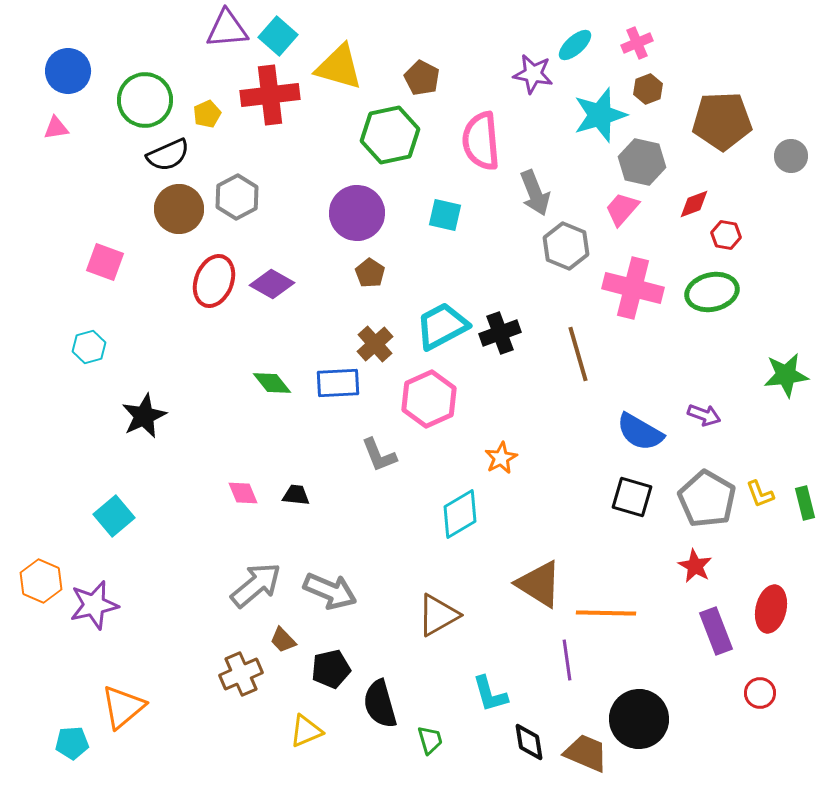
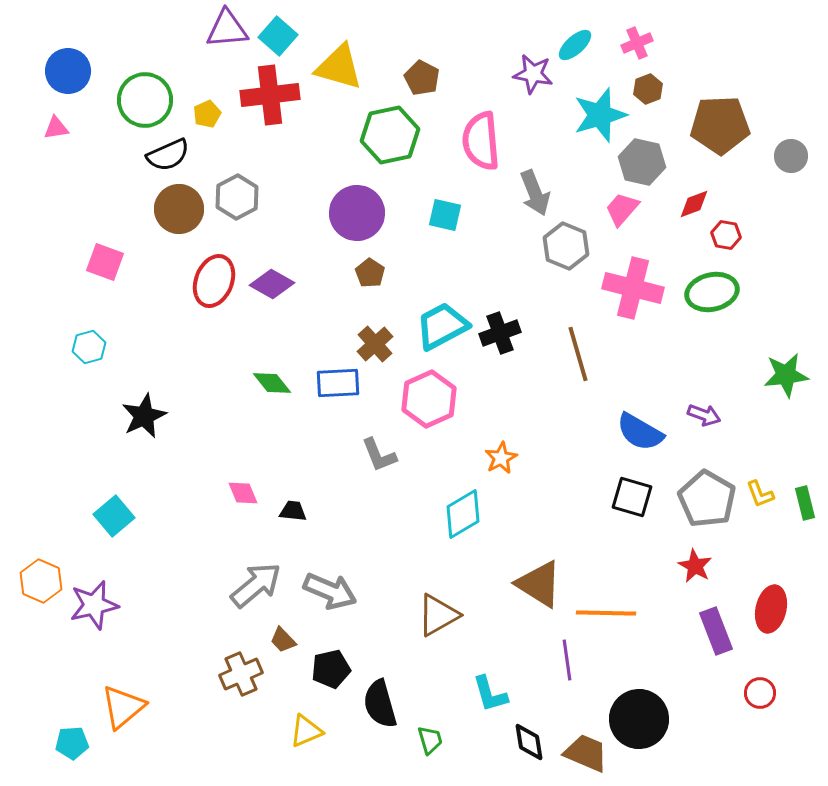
brown pentagon at (722, 121): moved 2 px left, 4 px down
black trapezoid at (296, 495): moved 3 px left, 16 px down
cyan diamond at (460, 514): moved 3 px right
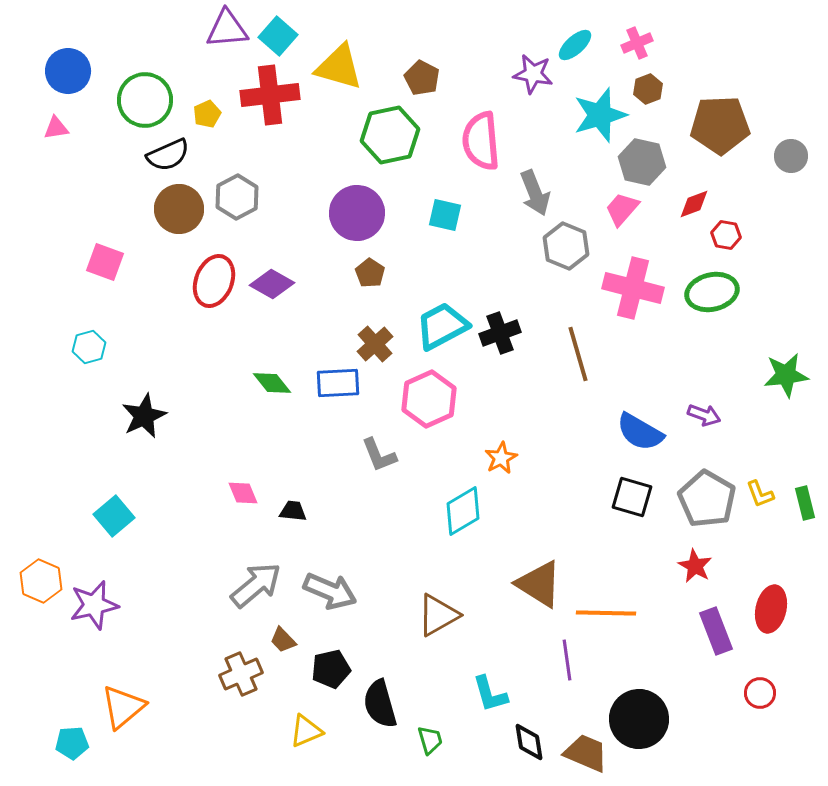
cyan diamond at (463, 514): moved 3 px up
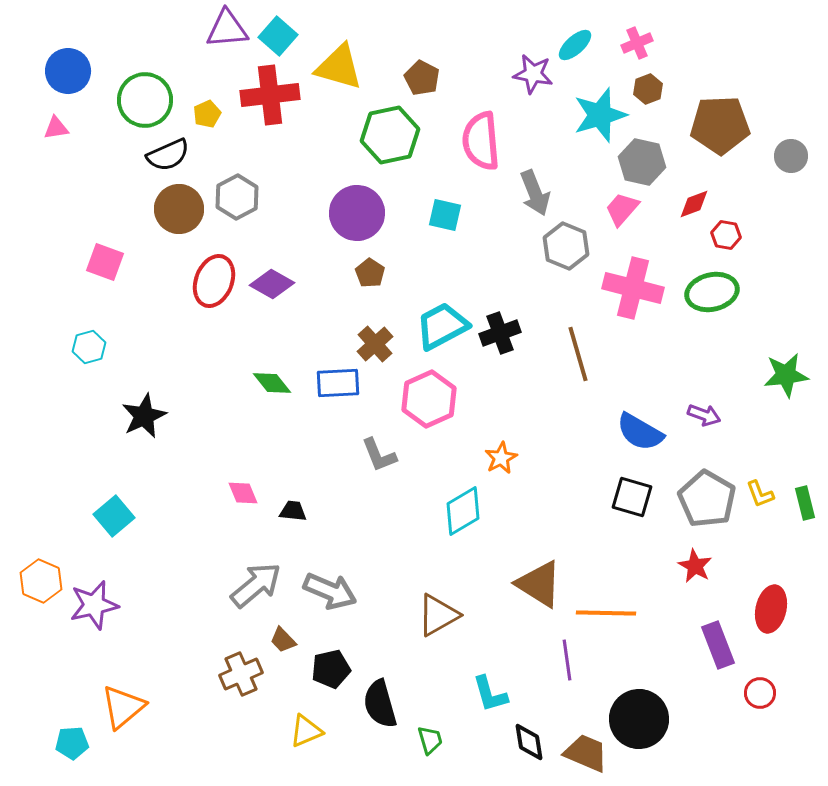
purple rectangle at (716, 631): moved 2 px right, 14 px down
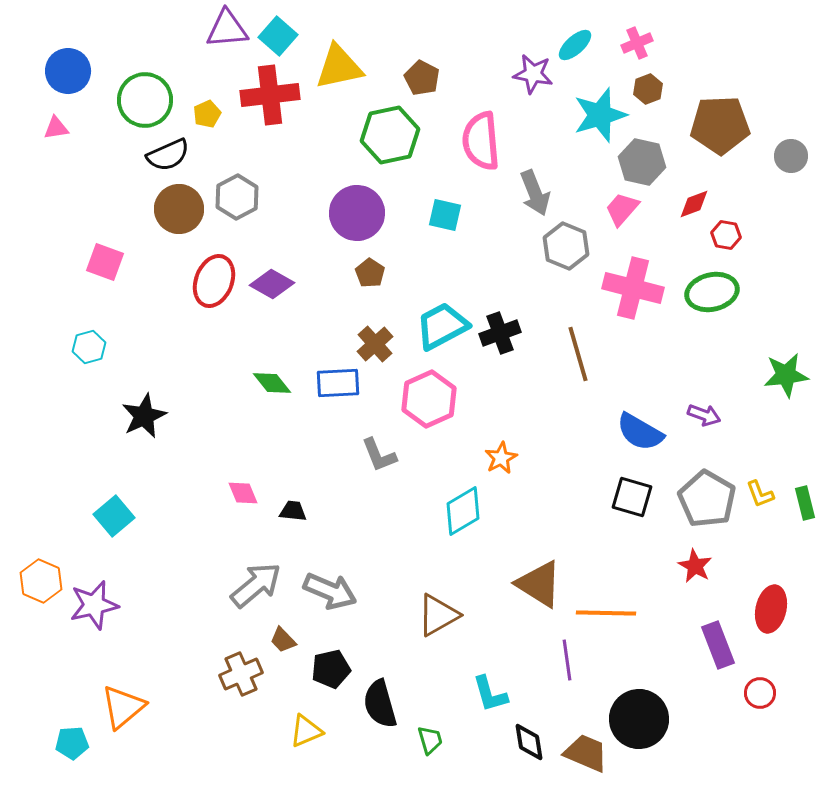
yellow triangle at (339, 67): rotated 28 degrees counterclockwise
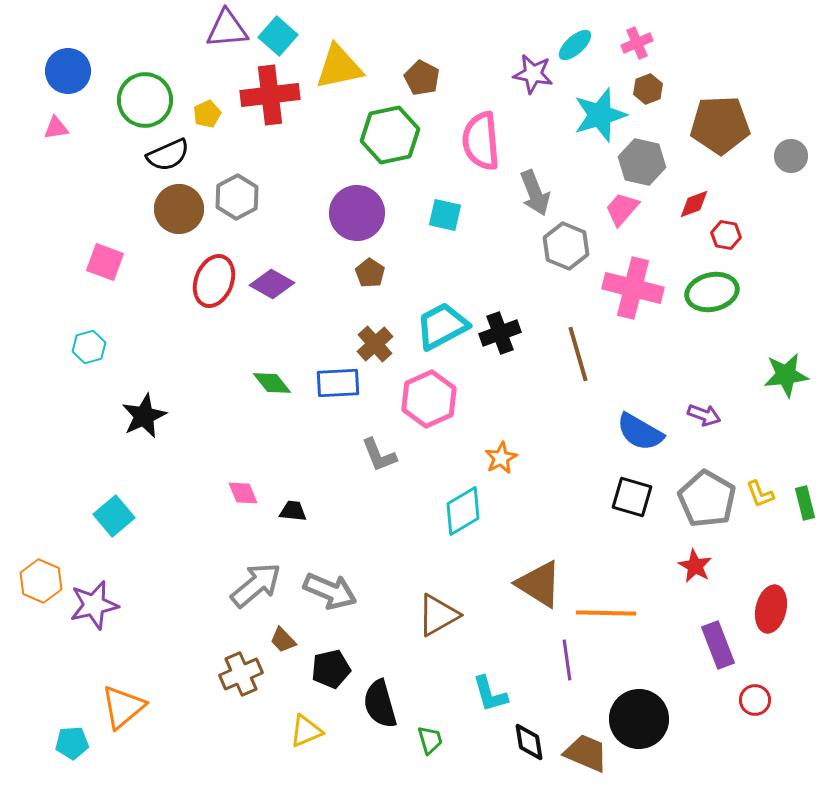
red circle at (760, 693): moved 5 px left, 7 px down
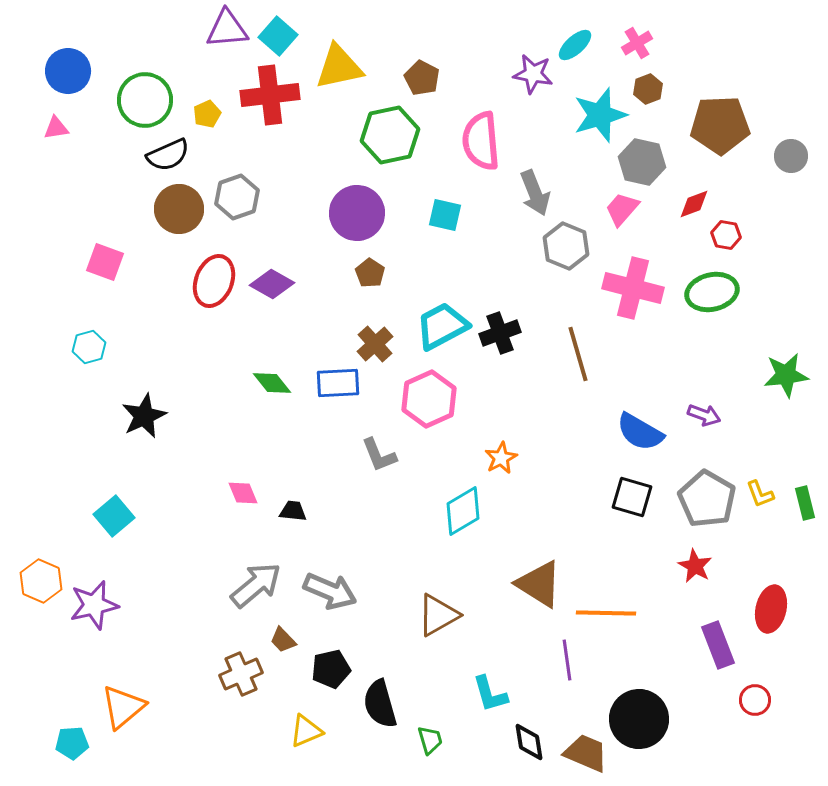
pink cross at (637, 43): rotated 8 degrees counterclockwise
gray hexagon at (237, 197): rotated 9 degrees clockwise
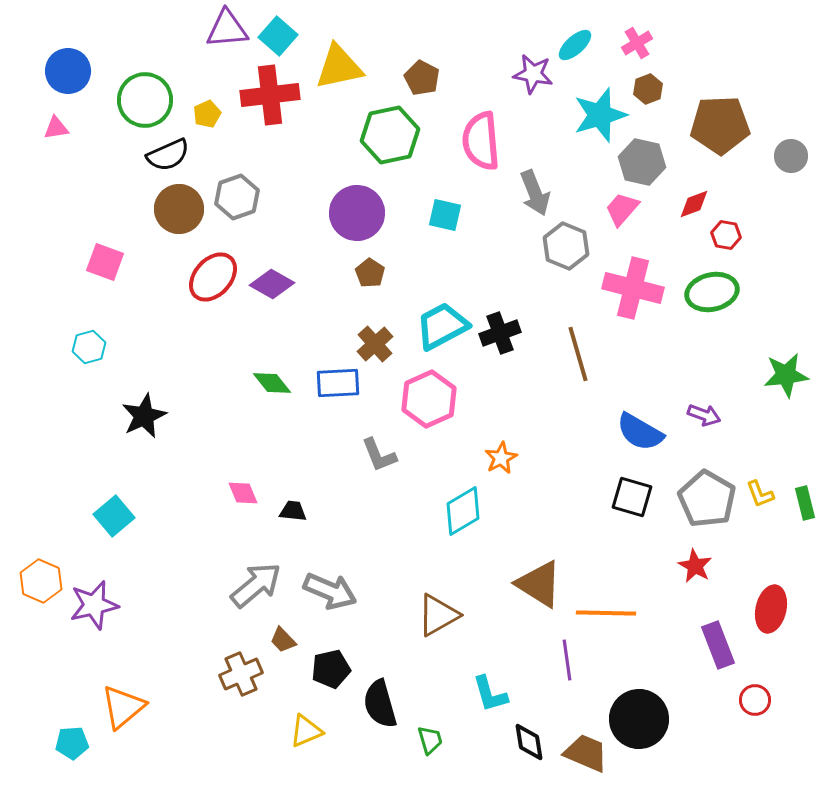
red ellipse at (214, 281): moved 1 px left, 4 px up; rotated 21 degrees clockwise
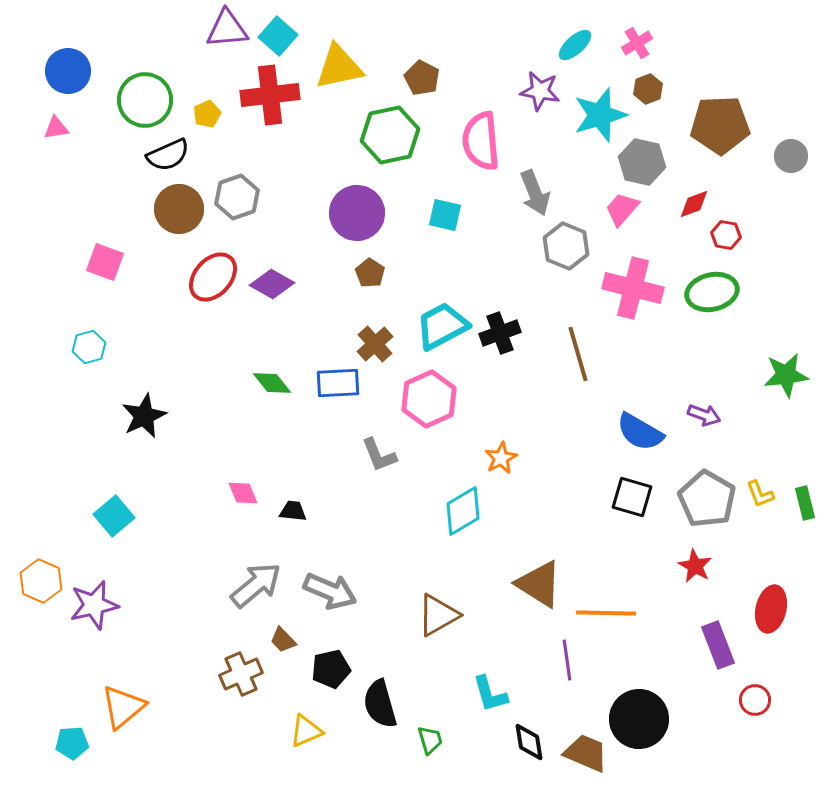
purple star at (533, 74): moved 7 px right, 17 px down
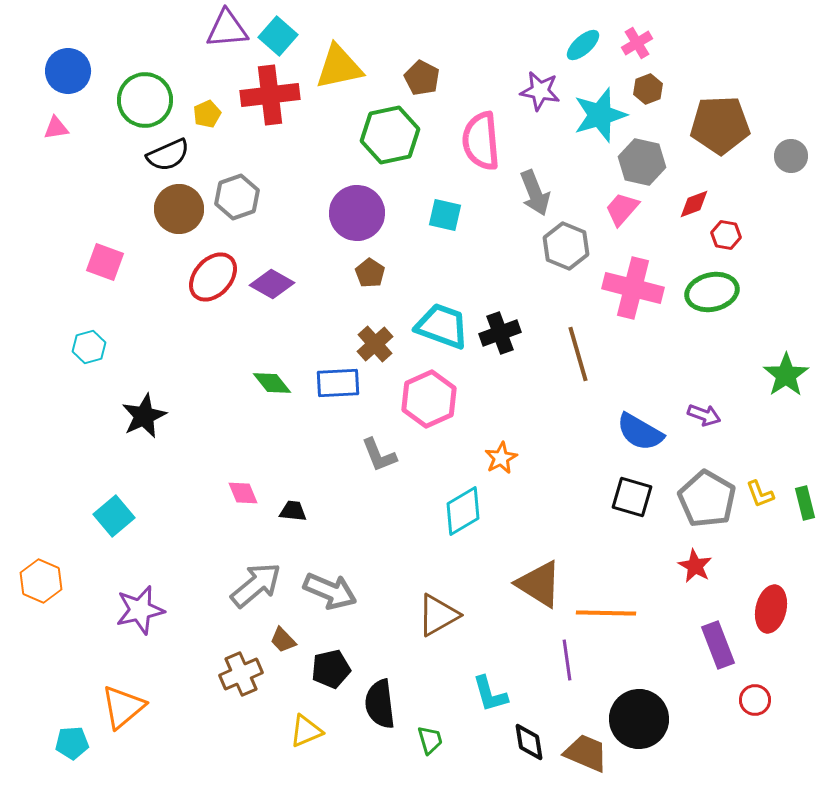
cyan ellipse at (575, 45): moved 8 px right
cyan trapezoid at (442, 326): rotated 48 degrees clockwise
green star at (786, 375): rotated 27 degrees counterclockwise
purple star at (94, 605): moved 46 px right, 5 px down
black semicircle at (380, 704): rotated 9 degrees clockwise
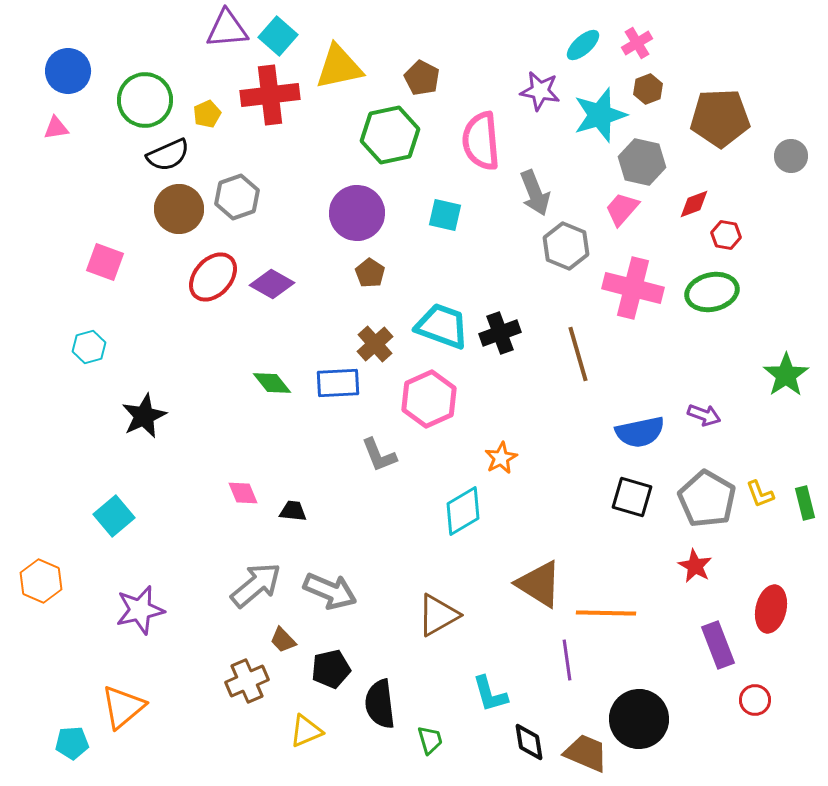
brown pentagon at (720, 125): moved 7 px up
blue semicircle at (640, 432): rotated 42 degrees counterclockwise
brown cross at (241, 674): moved 6 px right, 7 px down
